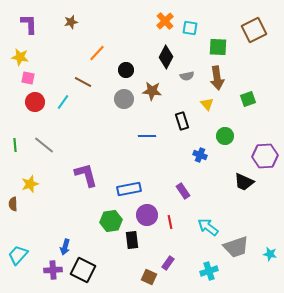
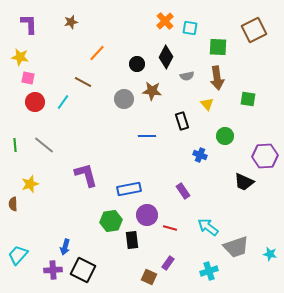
black circle at (126, 70): moved 11 px right, 6 px up
green square at (248, 99): rotated 28 degrees clockwise
red line at (170, 222): moved 6 px down; rotated 64 degrees counterclockwise
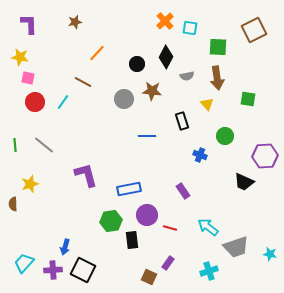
brown star at (71, 22): moved 4 px right
cyan trapezoid at (18, 255): moved 6 px right, 8 px down
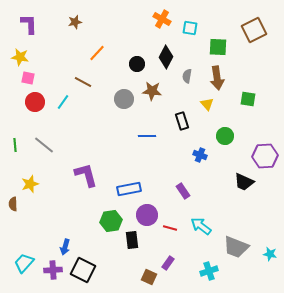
orange cross at (165, 21): moved 3 px left, 2 px up; rotated 18 degrees counterclockwise
gray semicircle at (187, 76): rotated 112 degrees clockwise
cyan arrow at (208, 227): moved 7 px left, 1 px up
gray trapezoid at (236, 247): rotated 40 degrees clockwise
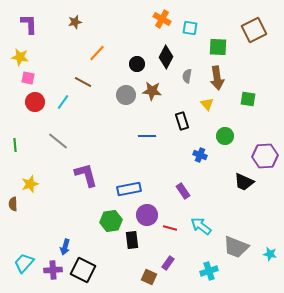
gray circle at (124, 99): moved 2 px right, 4 px up
gray line at (44, 145): moved 14 px right, 4 px up
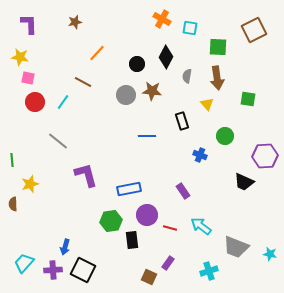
green line at (15, 145): moved 3 px left, 15 px down
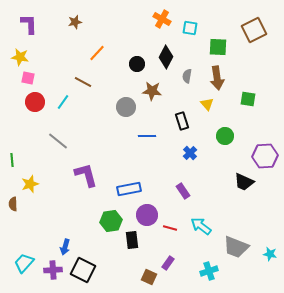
gray circle at (126, 95): moved 12 px down
blue cross at (200, 155): moved 10 px left, 2 px up; rotated 24 degrees clockwise
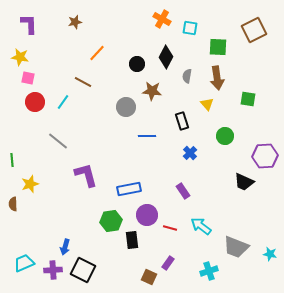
cyan trapezoid at (24, 263): rotated 25 degrees clockwise
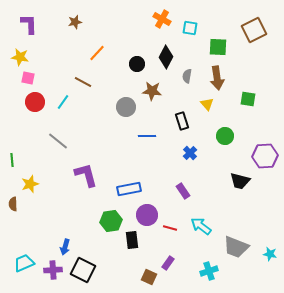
black trapezoid at (244, 182): moved 4 px left, 1 px up; rotated 10 degrees counterclockwise
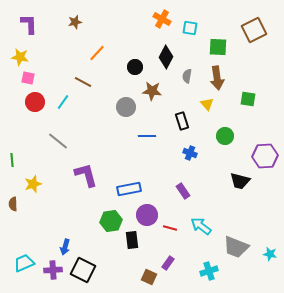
black circle at (137, 64): moved 2 px left, 3 px down
blue cross at (190, 153): rotated 24 degrees counterclockwise
yellow star at (30, 184): moved 3 px right
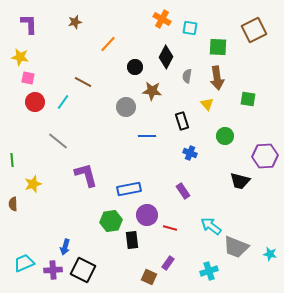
orange line at (97, 53): moved 11 px right, 9 px up
cyan arrow at (201, 226): moved 10 px right
